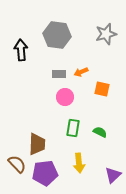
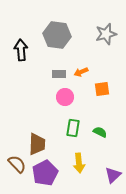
orange square: rotated 21 degrees counterclockwise
purple pentagon: rotated 20 degrees counterclockwise
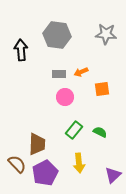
gray star: rotated 20 degrees clockwise
green rectangle: moved 1 px right, 2 px down; rotated 30 degrees clockwise
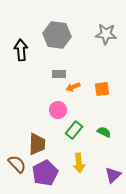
orange arrow: moved 8 px left, 15 px down
pink circle: moved 7 px left, 13 px down
green semicircle: moved 4 px right
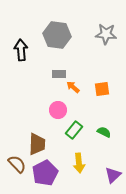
orange arrow: rotated 64 degrees clockwise
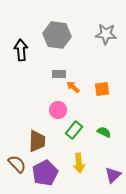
brown trapezoid: moved 3 px up
